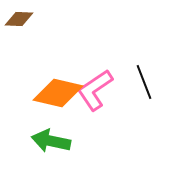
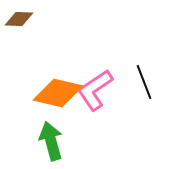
green arrow: rotated 63 degrees clockwise
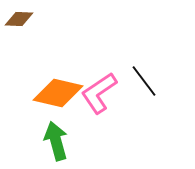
black line: moved 1 px up; rotated 16 degrees counterclockwise
pink L-shape: moved 4 px right, 3 px down
green arrow: moved 5 px right
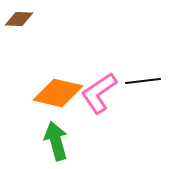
black line: moved 1 px left; rotated 60 degrees counterclockwise
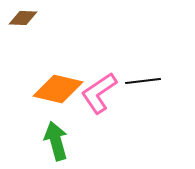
brown diamond: moved 4 px right, 1 px up
orange diamond: moved 4 px up
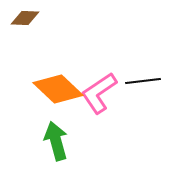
brown diamond: moved 2 px right
orange diamond: rotated 30 degrees clockwise
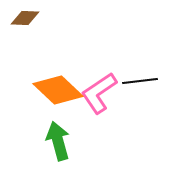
black line: moved 3 px left
orange diamond: moved 1 px down
green arrow: moved 2 px right
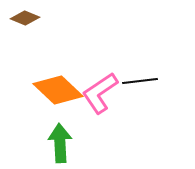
brown diamond: rotated 20 degrees clockwise
pink L-shape: moved 1 px right
green arrow: moved 2 px right, 2 px down; rotated 12 degrees clockwise
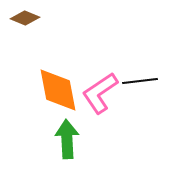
orange diamond: rotated 36 degrees clockwise
green arrow: moved 7 px right, 4 px up
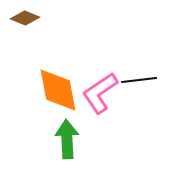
black line: moved 1 px left, 1 px up
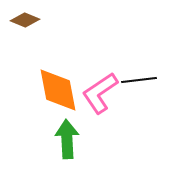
brown diamond: moved 2 px down
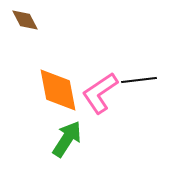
brown diamond: rotated 40 degrees clockwise
green arrow: rotated 36 degrees clockwise
